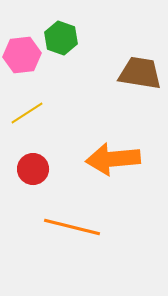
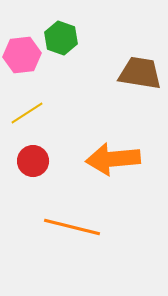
red circle: moved 8 px up
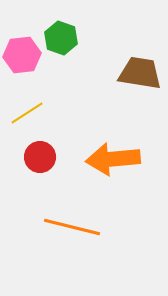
red circle: moved 7 px right, 4 px up
